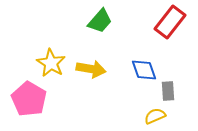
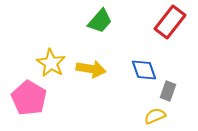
gray rectangle: rotated 24 degrees clockwise
pink pentagon: moved 1 px up
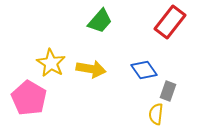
blue diamond: rotated 16 degrees counterclockwise
yellow semicircle: moved 1 px right, 2 px up; rotated 60 degrees counterclockwise
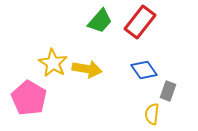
red rectangle: moved 30 px left
yellow star: moved 2 px right
yellow arrow: moved 4 px left
yellow semicircle: moved 4 px left
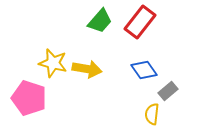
yellow star: rotated 16 degrees counterclockwise
gray rectangle: rotated 30 degrees clockwise
pink pentagon: rotated 12 degrees counterclockwise
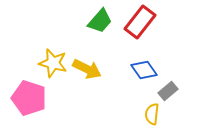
yellow arrow: rotated 16 degrees clockwise
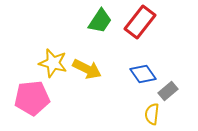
green trapezoid: rotated 8 degrees counterclockwise
blue diamond: moved 1 px left, 4 px down
pink pentagon: moved 3 px right; rotated 24 degrees counterclockwise
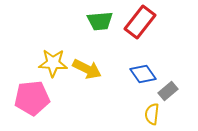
green trapezoid: rotated 52 degrees clockwise
yellow star: rotated 12 degrees counterclockwise
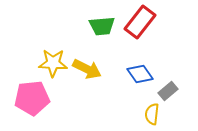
green trapezoid: moved 2 px right, 5 px down
blue diamond: moved 3 px left
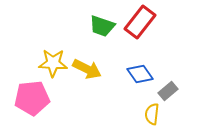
green trapezoid: rotated 24 degrees clockwise
